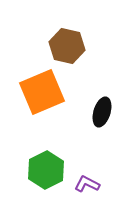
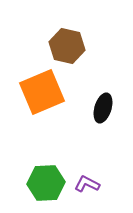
black ellipse: moved 1 px right, 4 px up
green hexagon: moved 13 px down; rotated 24 degrees clockwise
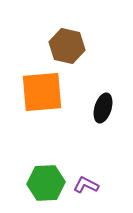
orange square: rotated 18 degrees clockwise
purple L-shape: moved 1 px left, 1 px down
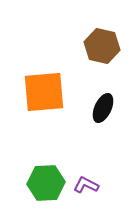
brown hexagon: moved 35 px right
orange square: moved 2 px right
black ellipse: rotated 8 degrees clockwise
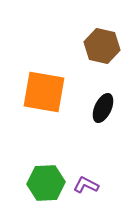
orange square: rotated 15 degrees clockwise
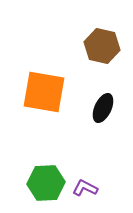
purple L-shape: moved 1 px left, 3 px down
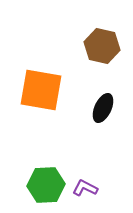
orange square: moved 3 px left, 2 px up
green hexagon: moved 2 px down
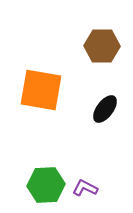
brown hexagon: rotated 12 degrees counterclockwise
black ellipse: moved 2 px right, 1 px down; rotated 12 degrees clockwise
